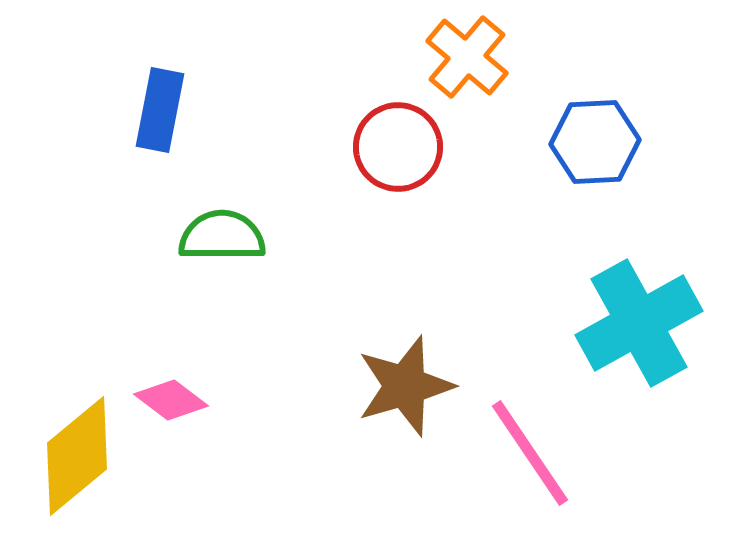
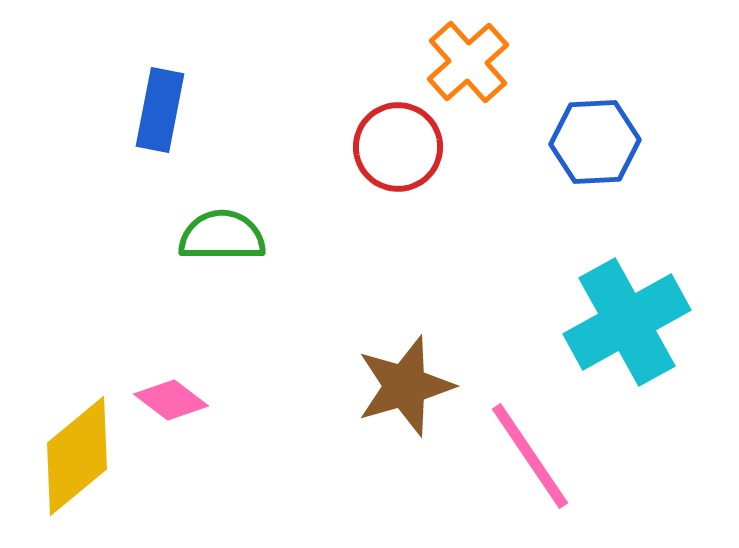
orange cross: moved 1 px right, 5 px down; rotated 8 degrees clockwise
cyan cross: moved 12 px left, 1 px up
pink line: moved 3 px down
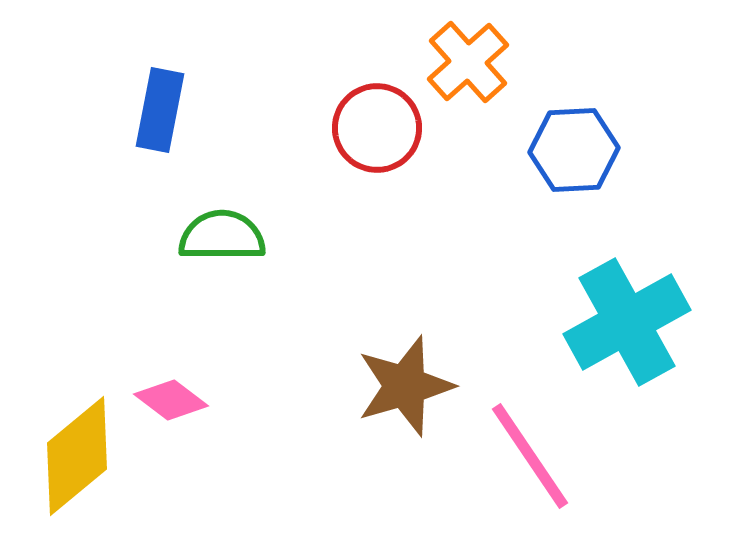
blue hexagon: moved 21 px left, 8 px down
red circle: moved 21 px left, 19 px up
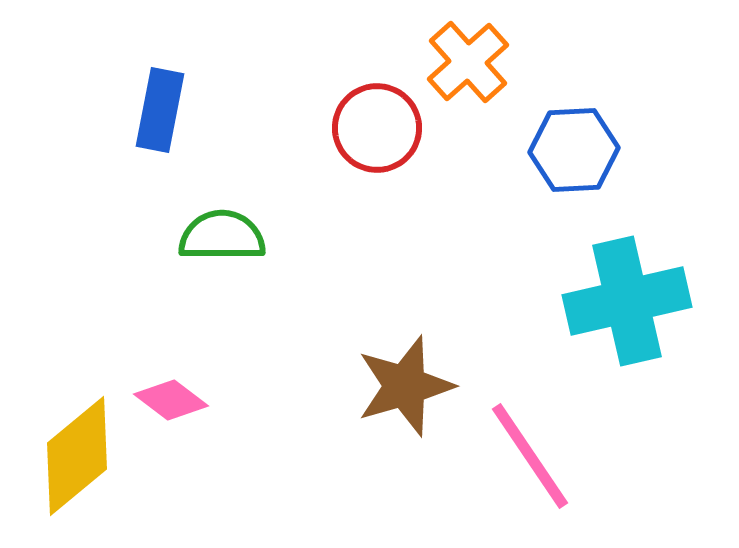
cyan cross: moved 21 px up; rotated 16 degrees clockwise
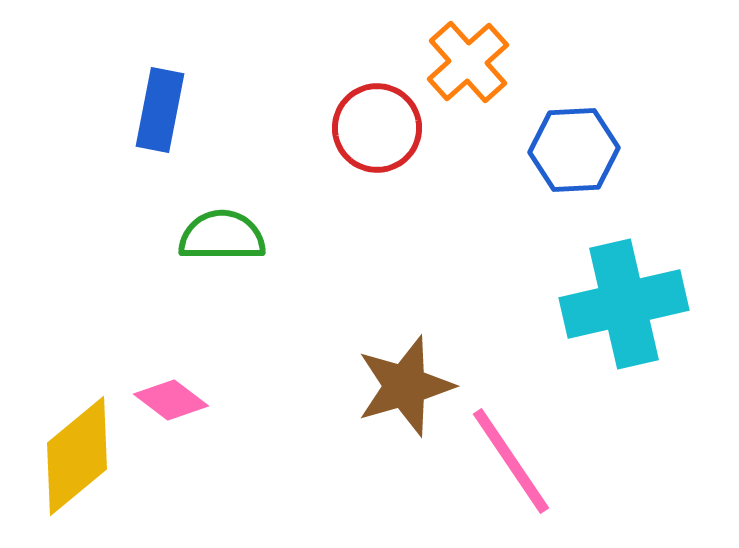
cyan cross: moved 3 px left, 3 px down
pink line: moved 19 px left, 5 px down
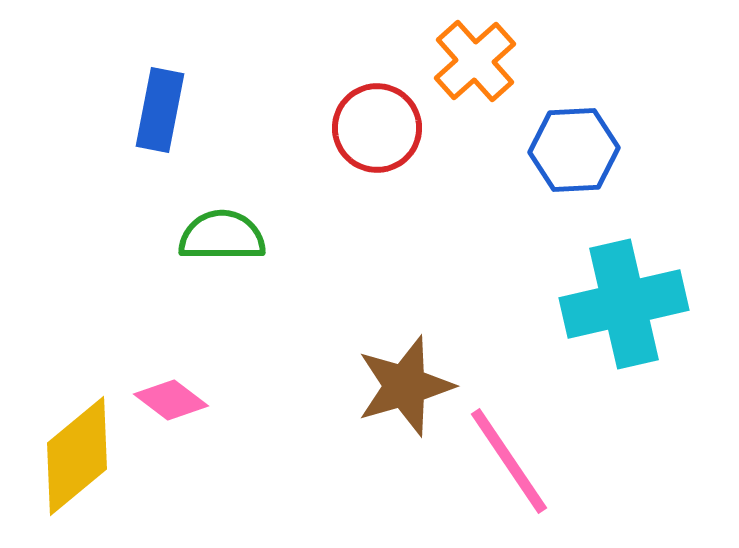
orange cross: moved 7 px right, 1 px up
pink line: moved 2 px left
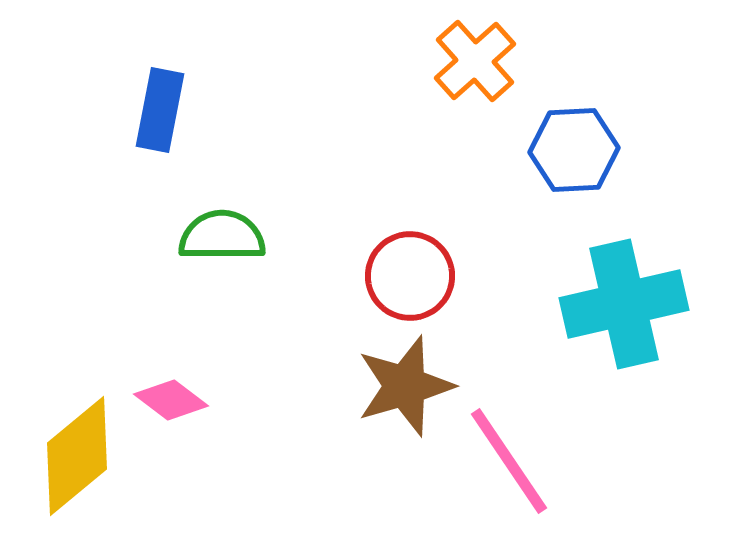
red circle: moved 33 px right, 148 px down
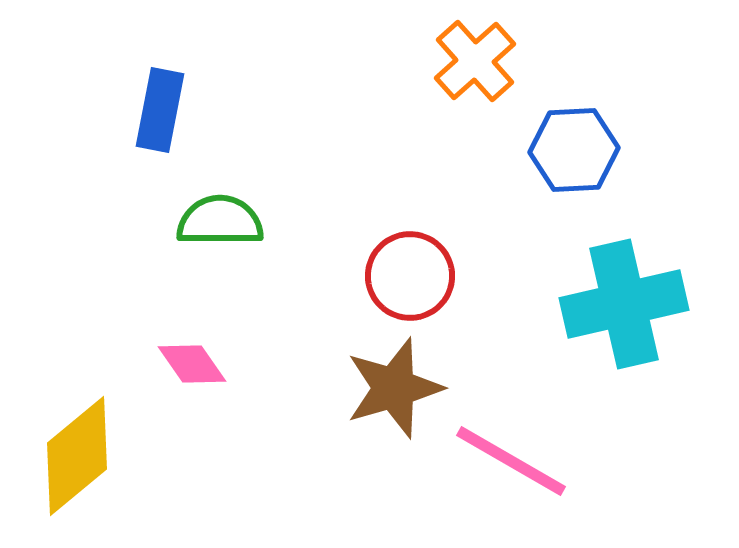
green semicircle: moved 2 px left, 15 px up
brown star: moved 11 px left, 2 px down
pink diamond: moved 21 px right, 36 px up; rotated 18 degrees clockwise
pink line: moved 2 px right; rotated 26 degrees counterclockwise
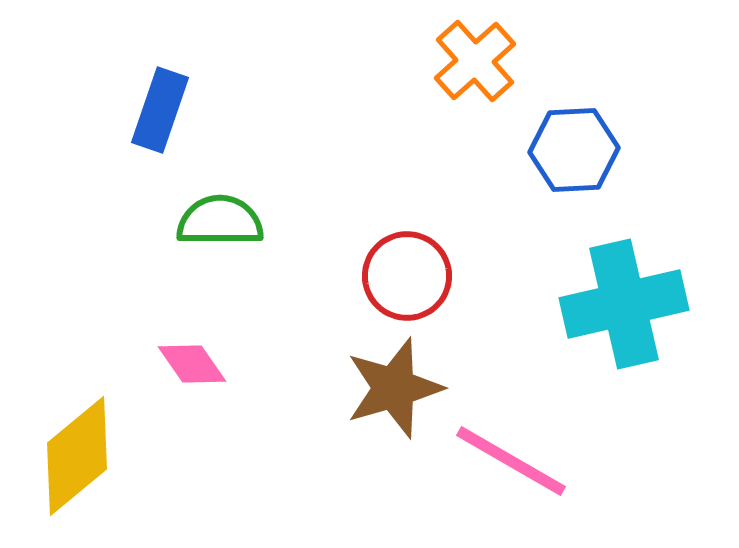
blue rectangle: rotated 8 degrees clockwise
red circle: moved 3 px left
